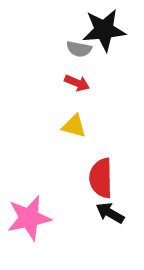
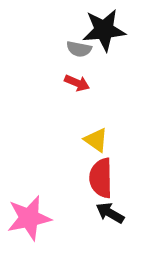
yellow triangle: moved 22 px right, 14 px down; rotated 20 degrees clockwise
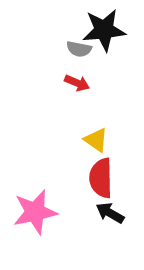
pink star: moved 6 px right, 6 px up
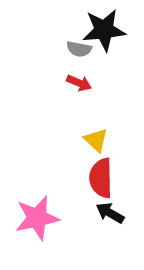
red arrow: moved 2 px right
yellow triangle: rotated 8 degrees clockwise
pink star: moved 2 px right, 6 px down
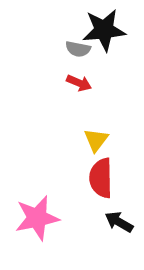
gray semicircle: moved 1 px left
yellow triangle: rotated 24 degrees clockwise
black arrow: moved 9 px right, 9 px down
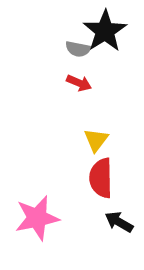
black star: moved 1 px right, 1 px down; rotated 27 degrees counterclockwise
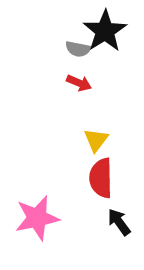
black arrow: rotated 24 degrees clockwise
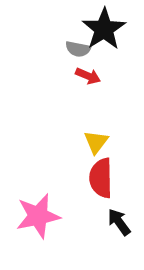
black star: moved 1 px left, 2 px up
red arrow: moved 9 px right, 7 px up
yellow triangle: moved 2 px down
pink star: moved 1 px right, 2 px up
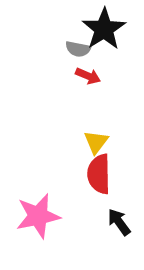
red semicircle: moved 2 px left, 4 px up
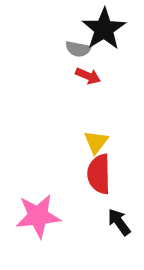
pink star: rotated 6 degrees clockwise
